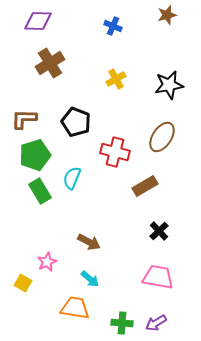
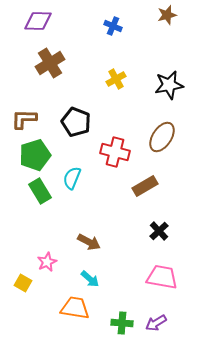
pink trapezoid: moved 4 px right
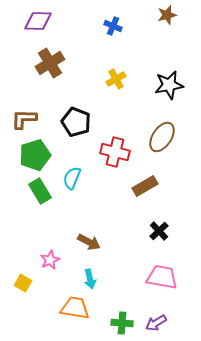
pink star: moved 3 px right, 2 px up
cyan arrow: rotated 36 degrees clockwise
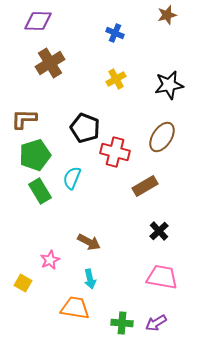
blue cross: moved 2 px right, 7 px down
black pentagon: moved 9 px right, 6 px down
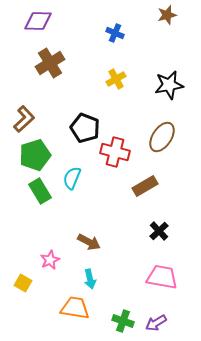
brown L-shape: rotated 136 degrees clockwise
green cross: moved 1 px right, 2 px up; rotated 15 degrees clockwise
